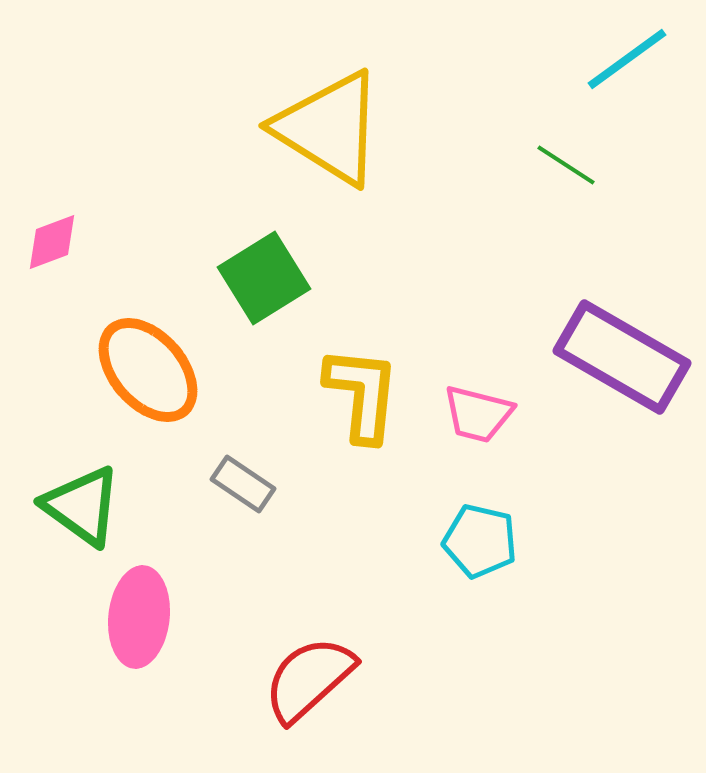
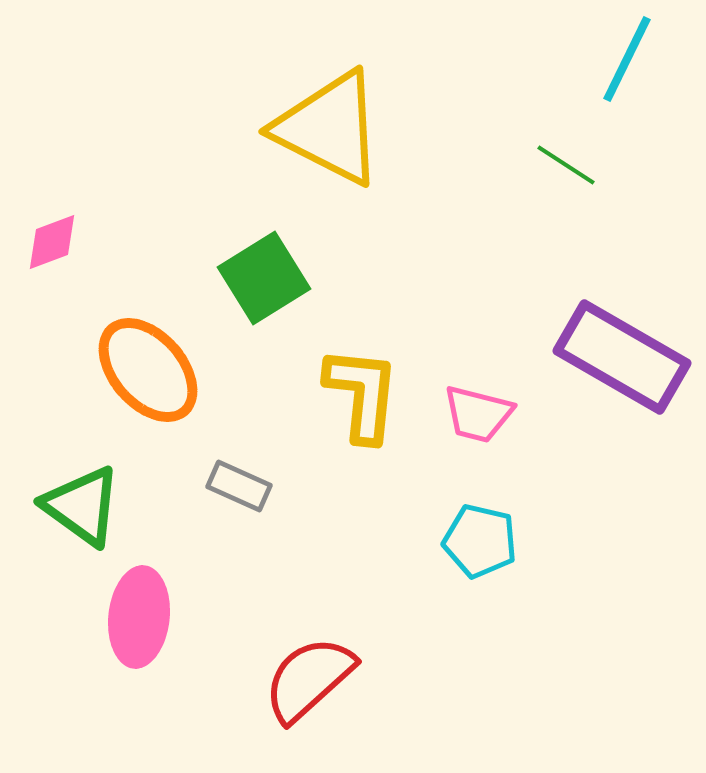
cyan line: rotated 28 degrees counterclockwise
yellow triangle: rotated 5 degrees counterclockwise
gray rectangle: moved 4 px left, 2 px down; rotated 10 degrees counterclockwise
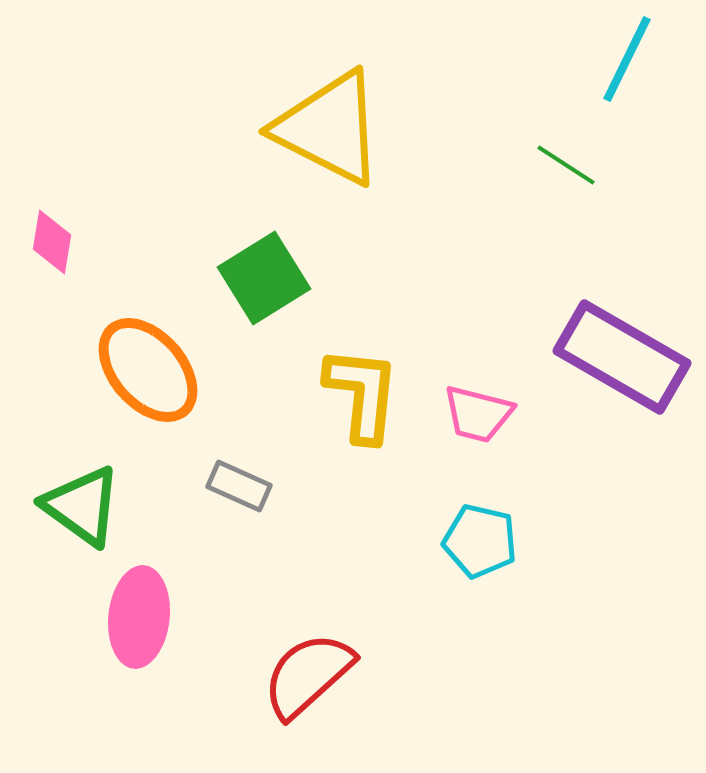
pink diamond: rotated 60 degrees counterclockwise
red semicircle: moved 1 px left, 4 px up
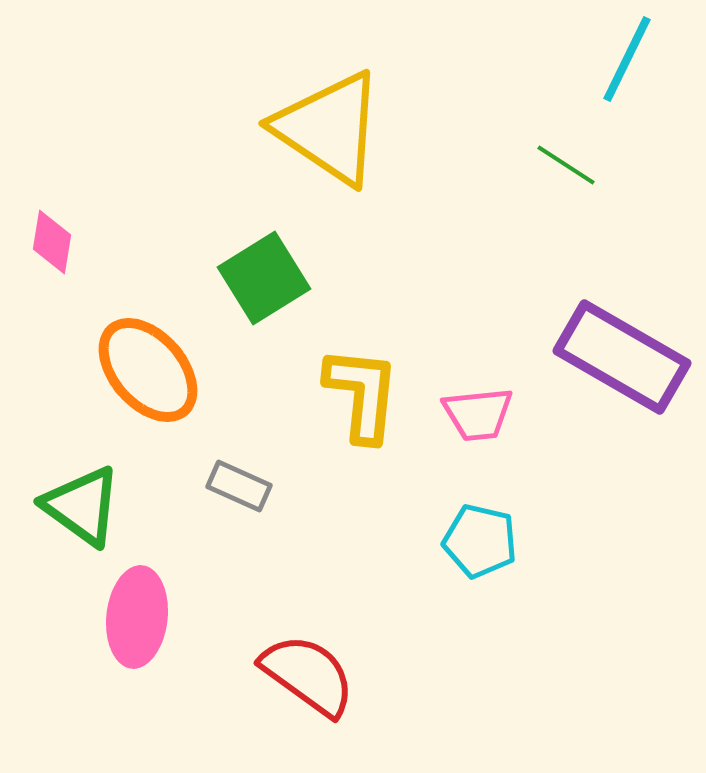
yellow triangle: rotated 7 degrees clockwise
pink trapezoid: rotated 20 degrees counterclockwise
pink ellipse: moved 2 px left
red semicircle: rotated 78 degrees clockwise
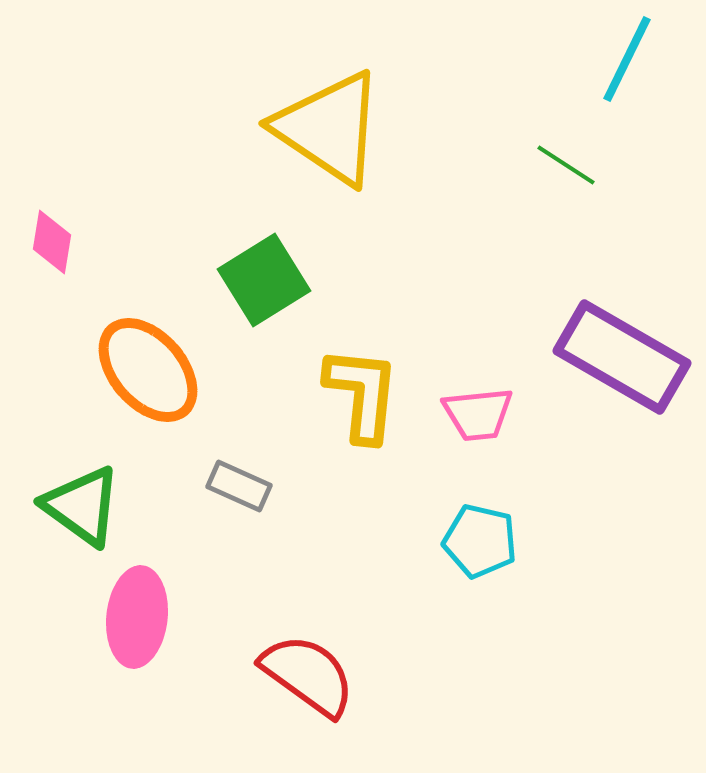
green square: moved 2 px down
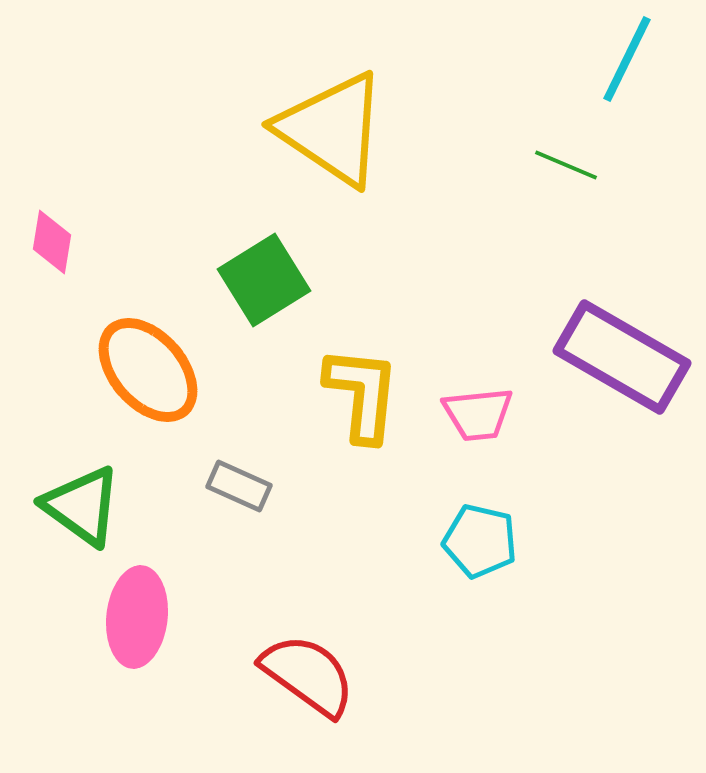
yellow triangle: moved 3 px right, 1 px down
green line: rotated 10 degrees counterclockwise
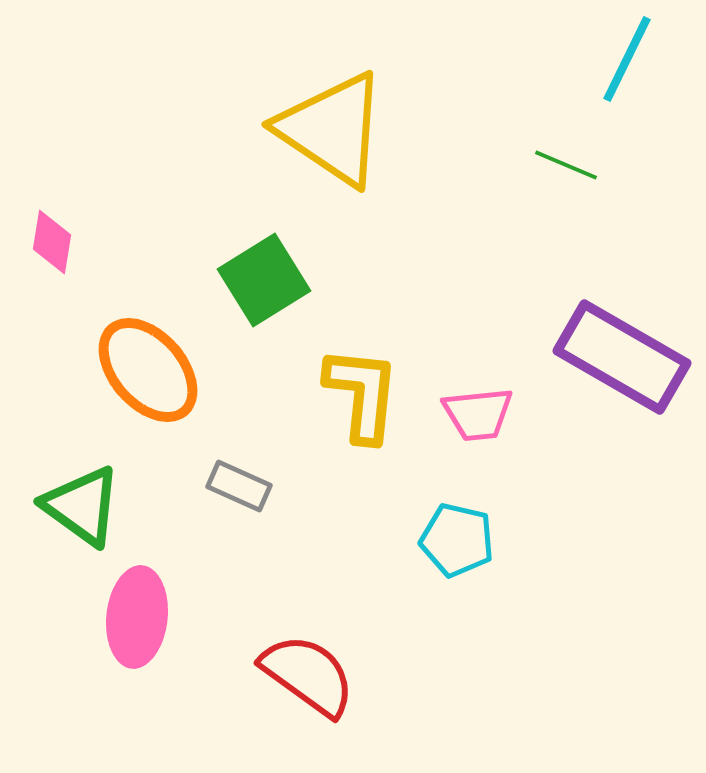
cyan pentagon: moved 23 px left, 1 px up
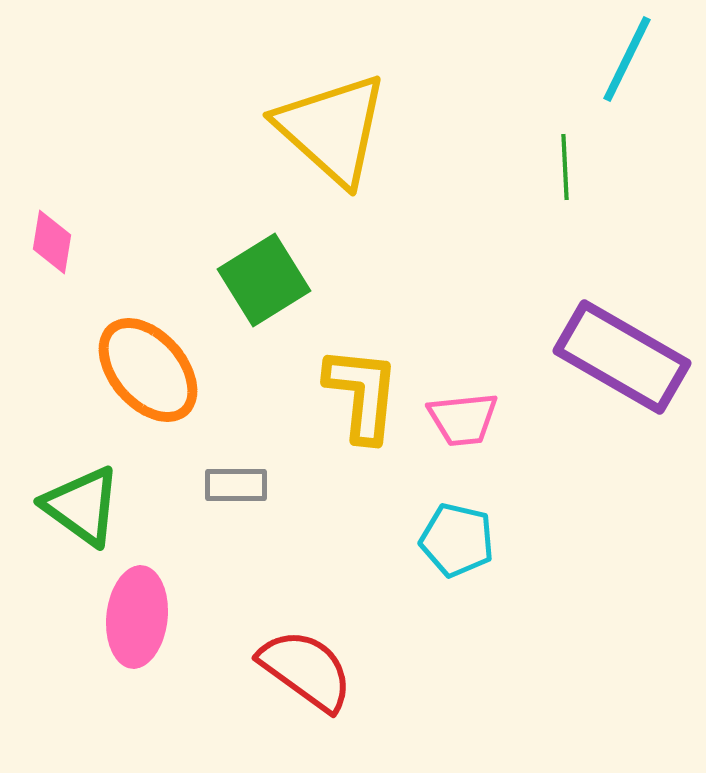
yellow triangle: rotated 8 degrees clockwise
green line: moved 1 px left, 2 px down; rotated 64 degrees clockwise
pink trapezoid: moved 15 px left, 5 px down
gray rectangle: moved 3 px left, 1 px up; rotated 24 degrees counterclockwise
red semicircle: moved 2 px left, 5 px up
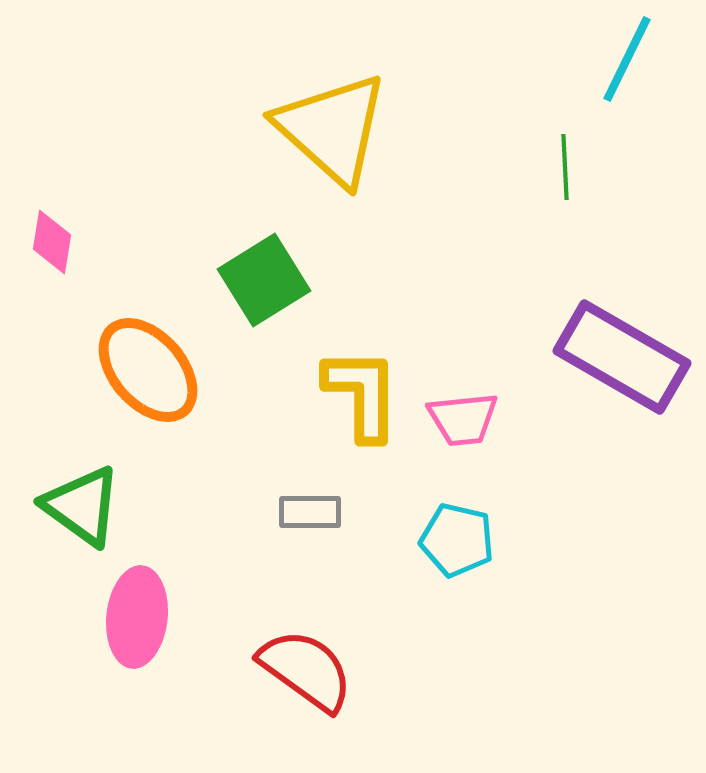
yellow L-shape: rotated 6 degrees counterclockwise
gray rectangle: moved 74 px right, 27 px down
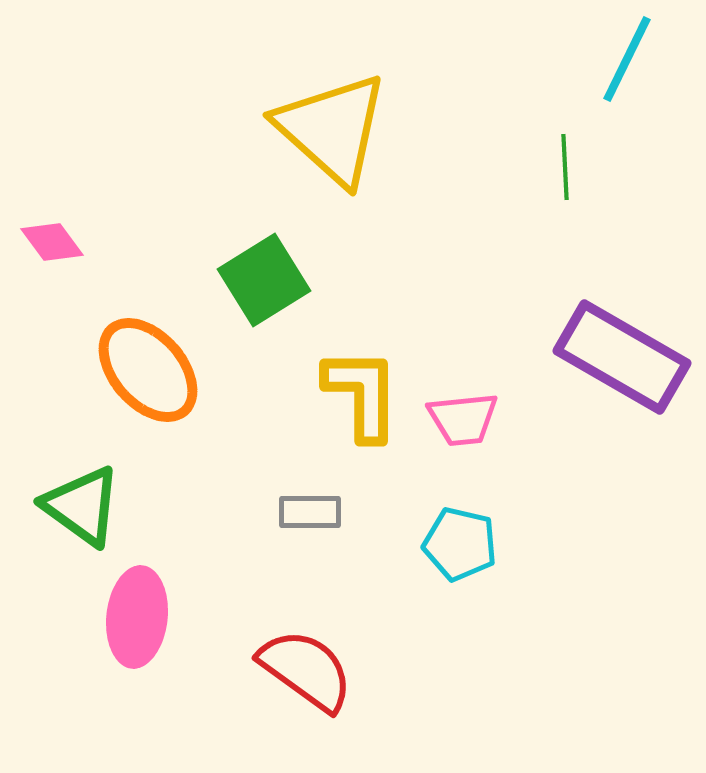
pink diamond: rotated 46 degrees counterclockwise
cyan pentagon: moved 3 px right, 4 px down
